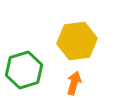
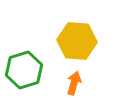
yellow hexagon: rotated 12 degrees clockwise
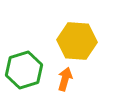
orange arrow: moved 9 px left, 4 px up
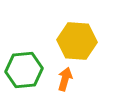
green hexagon: rotated 12 degrees clockwise
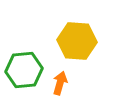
orange arrow: moved 5 px left, 4 px down
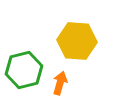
green hexagon: rotated 9 degrees counterclockwise
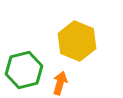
yellow hexagon: rotated 18 degrees clockwise
